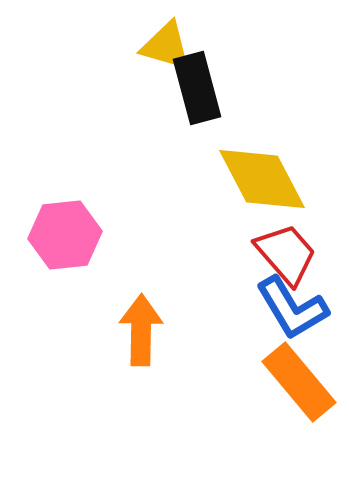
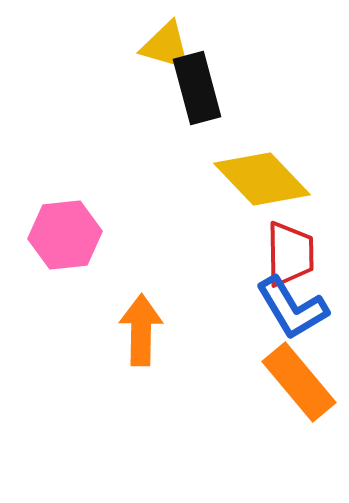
yellow diamond: rotated 16 degrees counterclockwise
red trapezoid: moved 4 px right; rotated 40 degrees clockwise
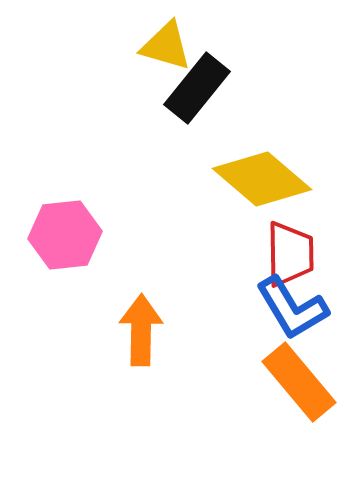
black rectangle: rotated 54 degrees clockwise
yellow diamond: rotated 6 degrees counterclockwise
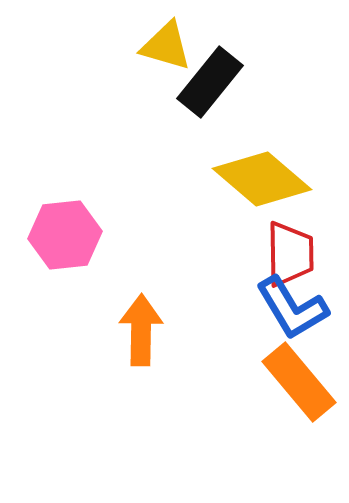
black rectangle: moved 13 px right, 6 px up
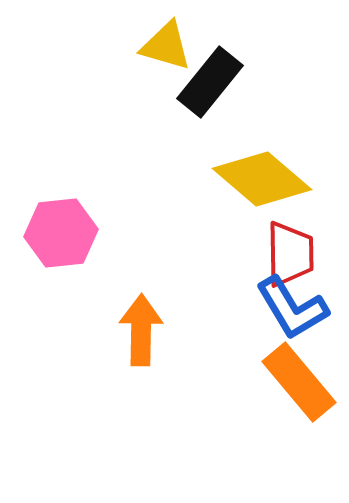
pink hexagon: moved 4 px left, 2 px up
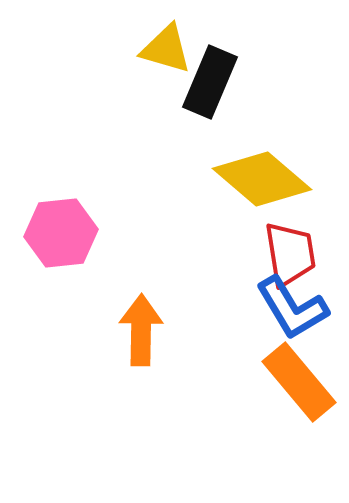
yellow triangle: moved 3 px down
black rectangle: rotated 16 degrees counterclockwise
red trapezoid: rotated 8 degrees counterclockwise
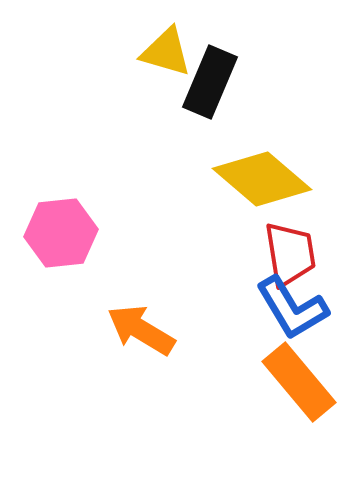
yellow triangle: moved 3 px down
orange arrow: rotated 60 degrees counterclockwise
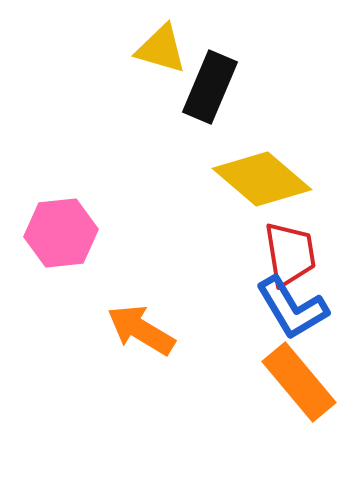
yellow triangle: moved 5 px left, 3 px up
black rectangle: moved 5 px down
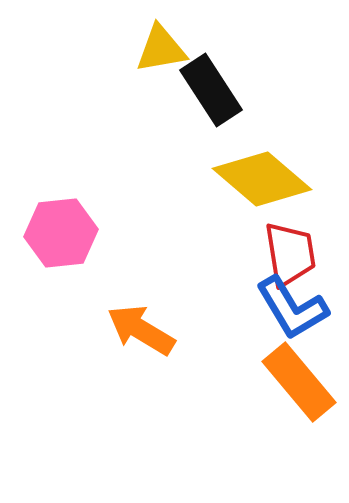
yellow triangle: rotated 26 degrees counterclockwise
black rectangle: moved 1 px right, 3 px down; rotated 56 degrees counterclockwise
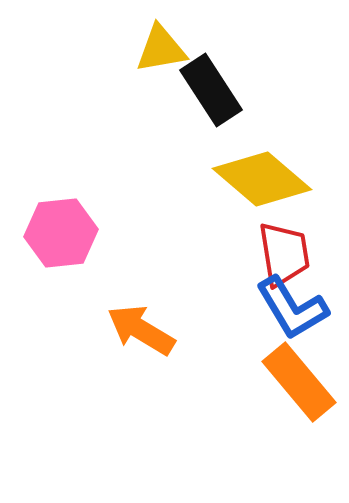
red trapezoid: moved 6 px left
